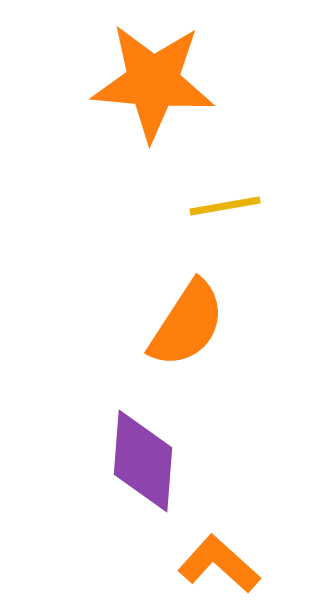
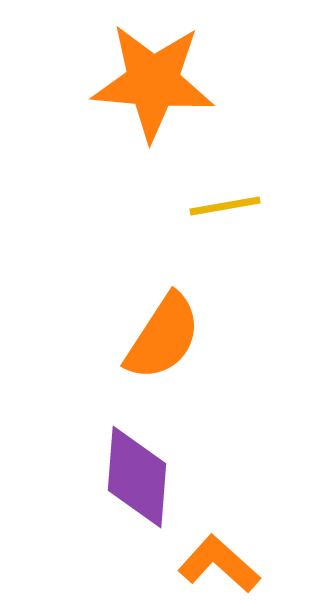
orange semicircle: moved 24 px left, 13 px down
purple diamond: moved 6 px left, 16 px down
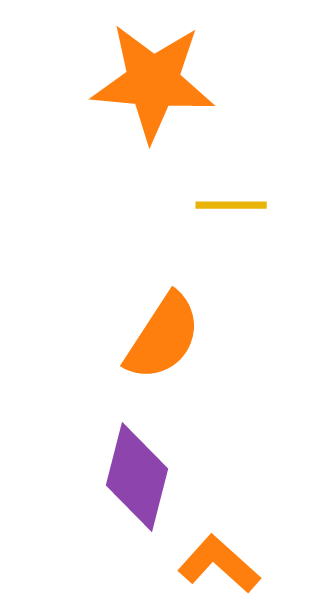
yellow line: moved 6 px right, 1 px up; rotated 10 degrees clockwise
purple diamond: rotated 10 degrees clockwise
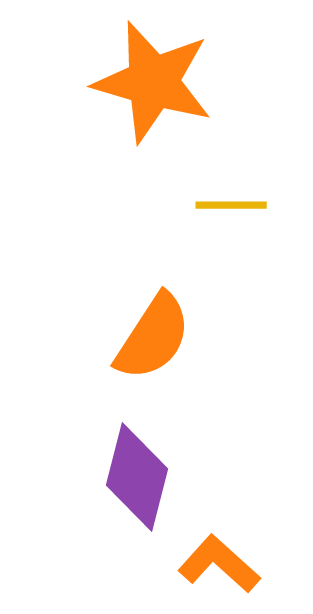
orange star: rotated 11 degrees clockwise
orange semicircle: moved 10 px left
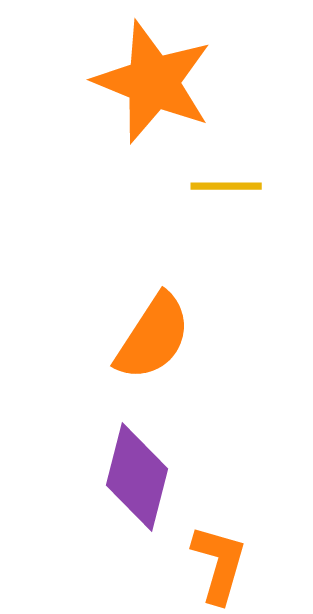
orange star: rotated 6 degrees clockwise
yellow line: moved 5 px left, 19 px up
orange L-shape: rotated 64 degrees clockwise
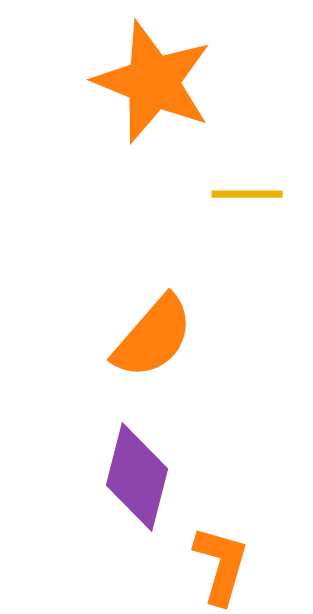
yellow line: moved 21 px right, 8 px down
orange semicircle: rotated 8 degrees clockwise
orange L-shape: moved 2 px right, 1 px down
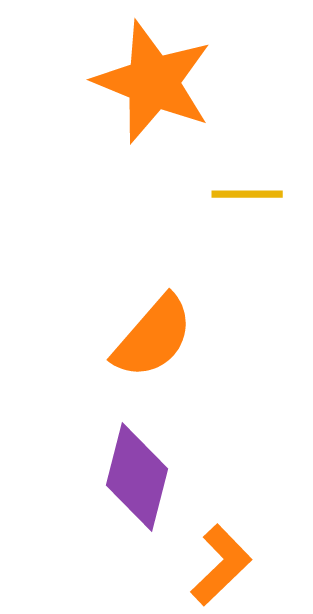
orange L-shape: rotated 30 degrees clockwise
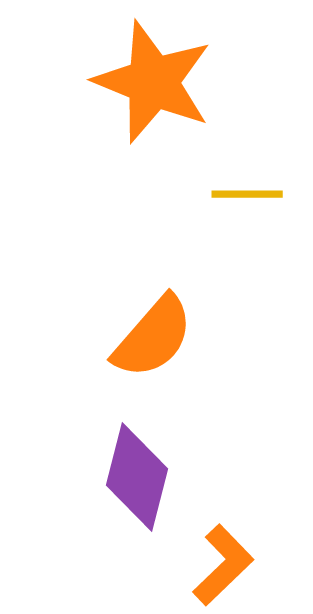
orange L-shape: moved 2 px right
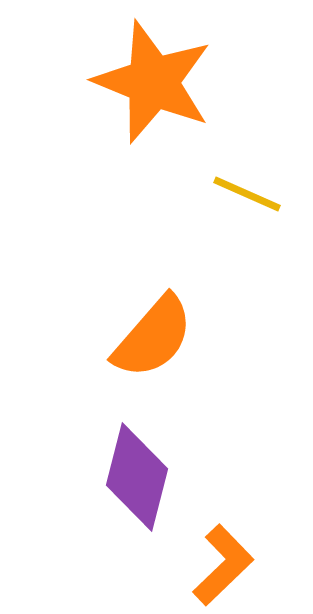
yellow line: rotated 24 degrees clockwise
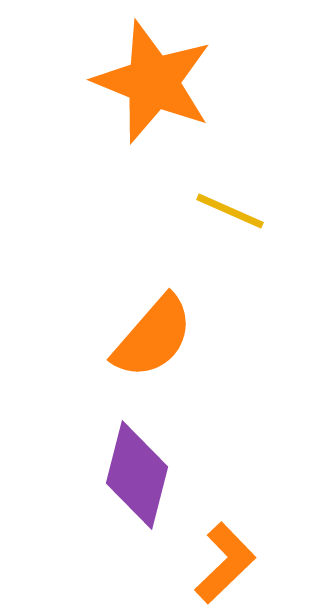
yellow line: moved 17 px left, 17 px down
purple diamond: moved 2 px up
orange L-shape: moved 2 px right, 2 px up
